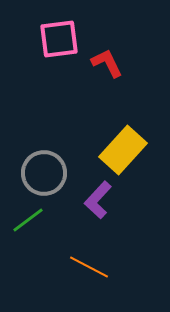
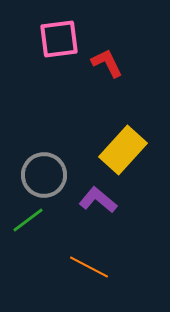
gray circle: moved 2 px down
purple L-shape: rotated 87 degrees clockwise
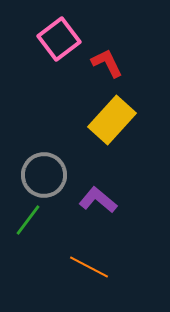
pink square: rotated 30 degrees counterclockwise
yellow rectangle: moved 11 px left, 30 px up
green line: rotated 16 degrees counterclockwise
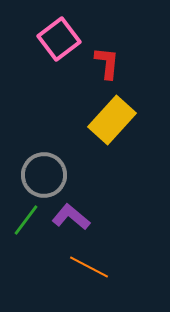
red L-shape: rotated 32 degrees clockwise
purple L-shape: moved 27 px left, 17 px down
green line: moved 2 px left
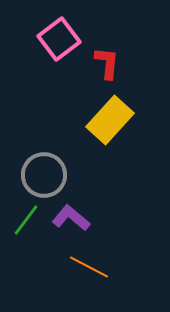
yellow rectangle: moved 2 px left
purple L-shape: moved 1 px down
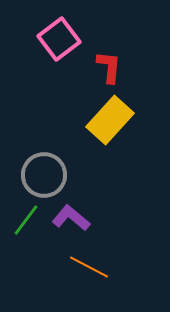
red L-shape: moved 2 px right, 4 px down
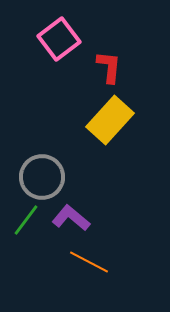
gray circle: moved 2 px left, 2 px down
orange line: moved 5 px up
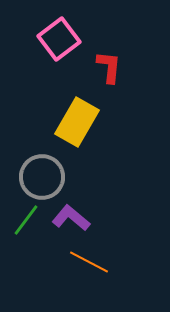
yellow rectangle: moved 33 px left, 2 px down; rotated 12 degrees counterclockwise
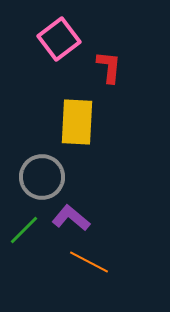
yellow rectangle: rotated 27 degrees counterclockwise
green line: moved 2 px left, 10 px down; rotated 8 degrees clockwise
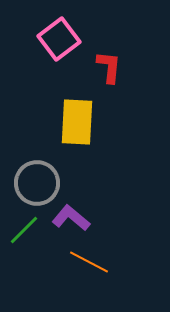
gray circle: moved 5 px left, 6 px down
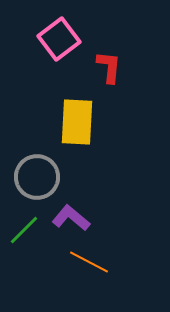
gray circle: moved 6 px up
